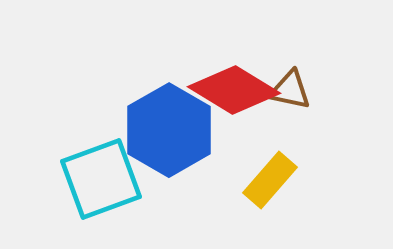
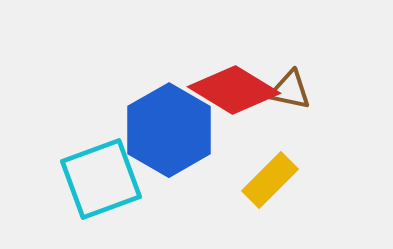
yellow rectangle: rotated 4 degrees clockwise
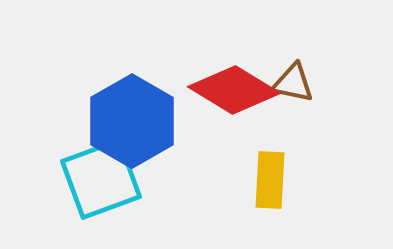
brown triangle: moved 3 px right, 7 px up
blue hexagon: moved 37 px left, 9 px up
yellow rectangle: rotated 42 degrees counterclockwise
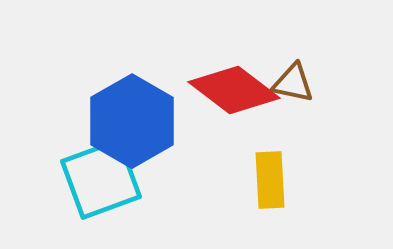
red diamond: rotated 6 degrees clockwise
yellow rectangle: rotated 6 degrees counterclockwise
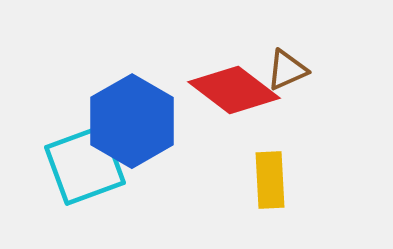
brown triangle: moved 6 px left, 13 px up; rotated 36 degrees counterclockwise
cyan square: moved 16 px left, 14 px up
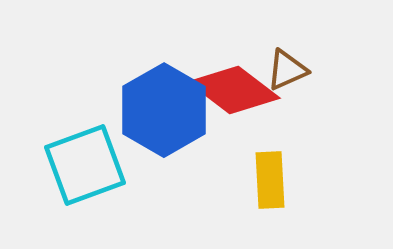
blue hexagon: moved 32 px right, 11 px up
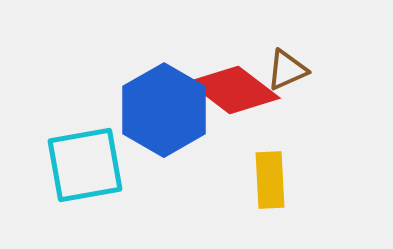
cyan square: rotated 10 degrees clockwise
